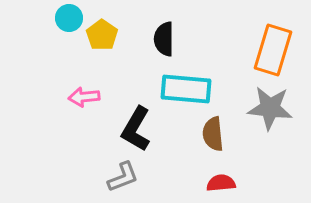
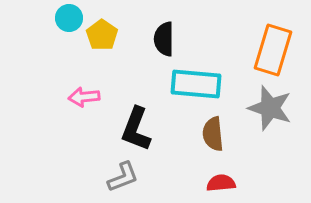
cyan rectangle: moved 10 px right, 5 px up
gray star: rotated 12 degrees clockwise
black L-shape: rotated 9 degrees counterclockwise
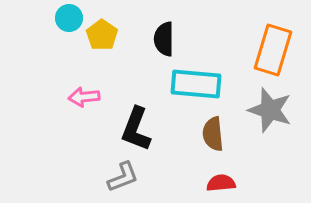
gray star: moved 2 px down
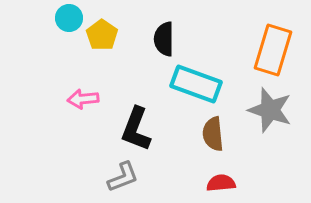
cyan rectangle: rotated 15 degrees clockwise
pink arrow: moved 1 px left, 2 px down
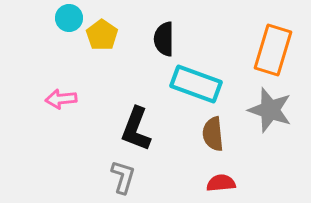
pink arrow: moved 22 px left
gray L-shape: rotated 52 degrees counterclockwise
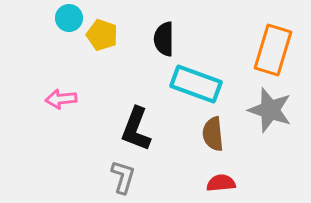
yellow pentagon: rotated 16 degrees counterclockwise
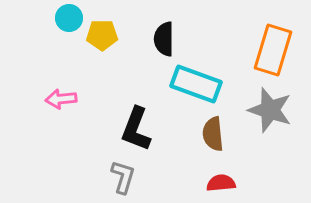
yellow pentagon: rotated 20 degrees counterclockwise
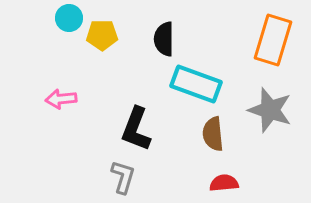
orange rectangle: moved 10 px up
red semicircle: moved 3 px right
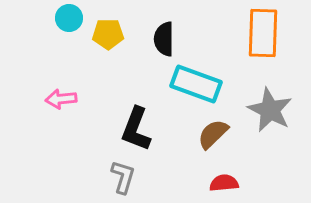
yellow pentagon: moved 6 px right, 1 px up
orange rectangle: moved 10 px left, 7 px up; rotated 15 degrees counterclockwise
gray star: rotated 9 degrees clockwise
brown semicircle: rotated 52 degrees clockwise
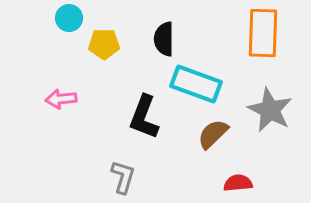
yellow pentagon: moved 4 px left, 10 px down
black L-shape: moved 8 px right, 12 px up
red semicircle: moved 14 px right
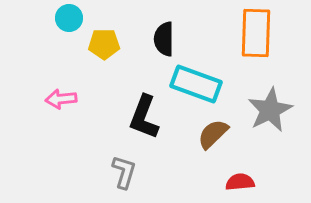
orange rectangle: moved 7 px left
gray star: rotated 18 degrees clockwise
gray L-shape: moved 1 px right, 5 px up
red semicircle: moved 2 px right, 1 px up
